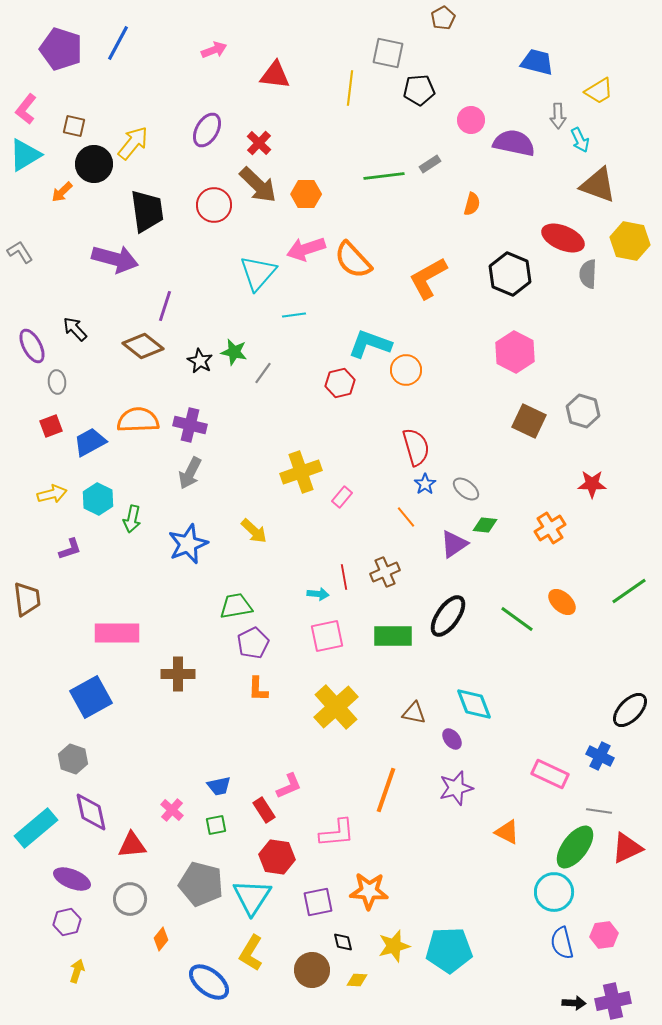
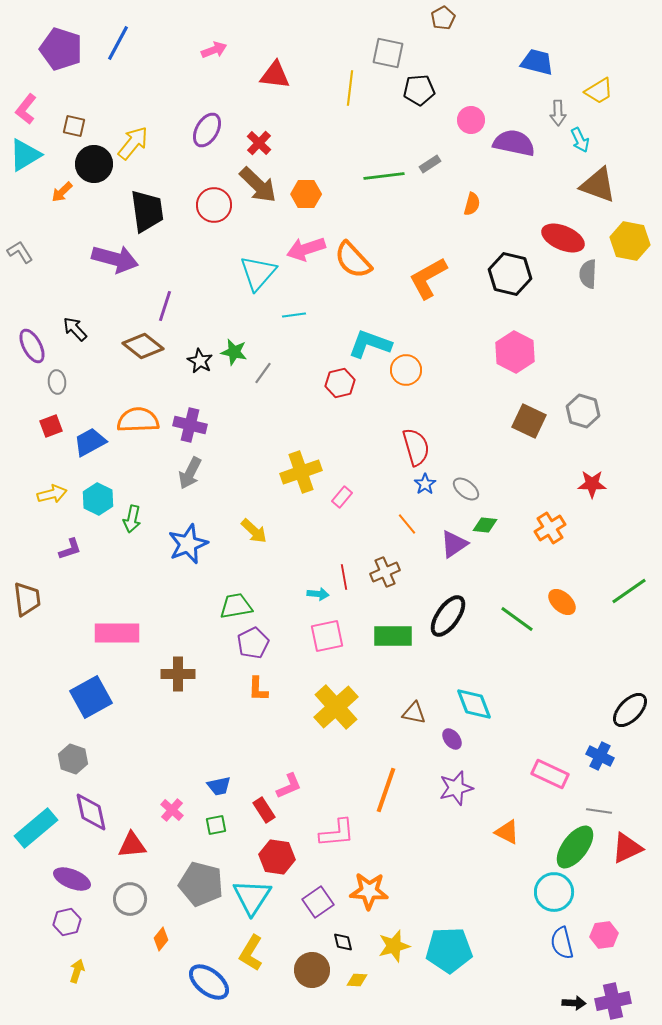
gray arrow at (558, 116): moved 3 px up
black hexagon at (510, 274): rotated 9 degrees counterclockwise
orange line at (406, 517): moved 1 px right, 7 px down
purple square at (318, 902): rotated 24 degrees counterclockwise
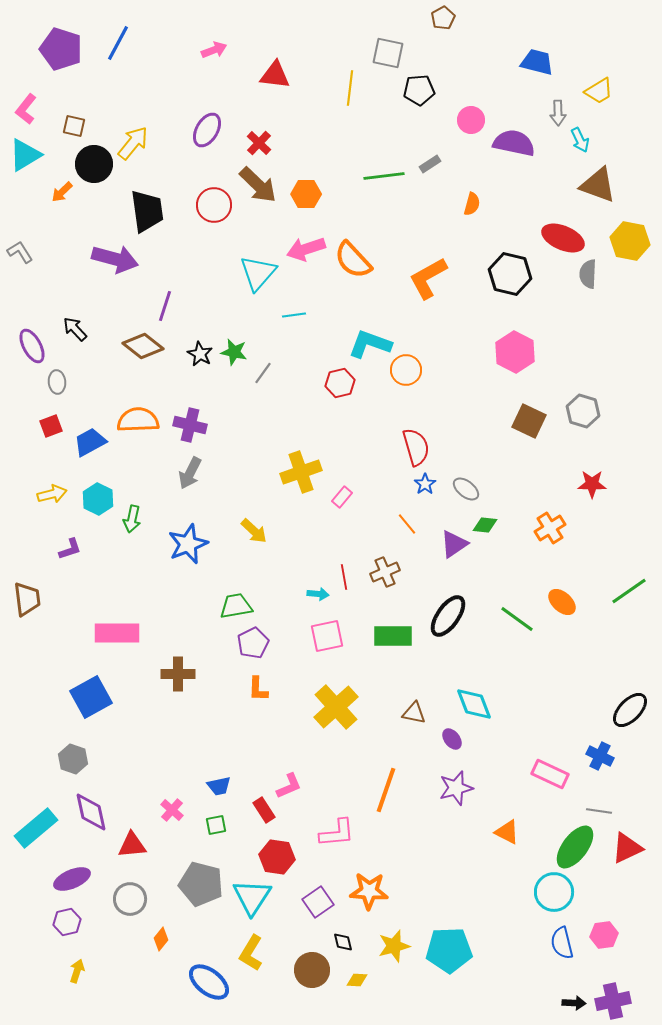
black star at (200, 361): moved 7 px up
purple ellipse at (72, 879): rotated 45 degrees counterclockwise
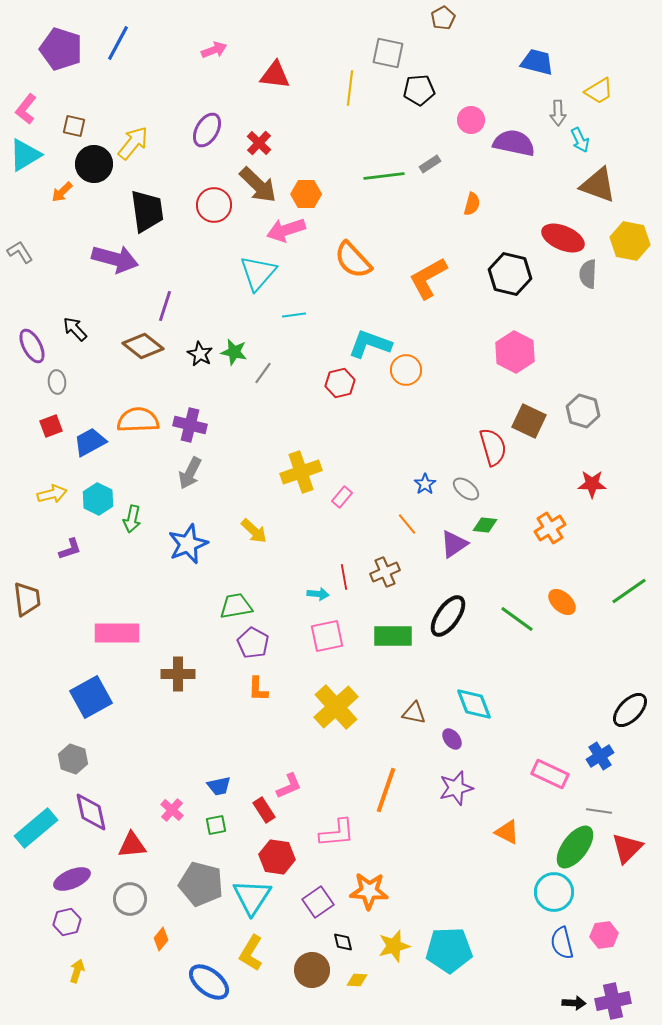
pink arrow at (306, 249): moved 20 px left, 19 px up
red semicircle at (416, 447): moved 77 px right
purple pentagon at (253, 643): rotated 16 degrees counterclockwise
blue cross at (600, 756): rotated 32 degrees clockwise
red triangle at (627, 848): rotated 20 degrees counterclockwise
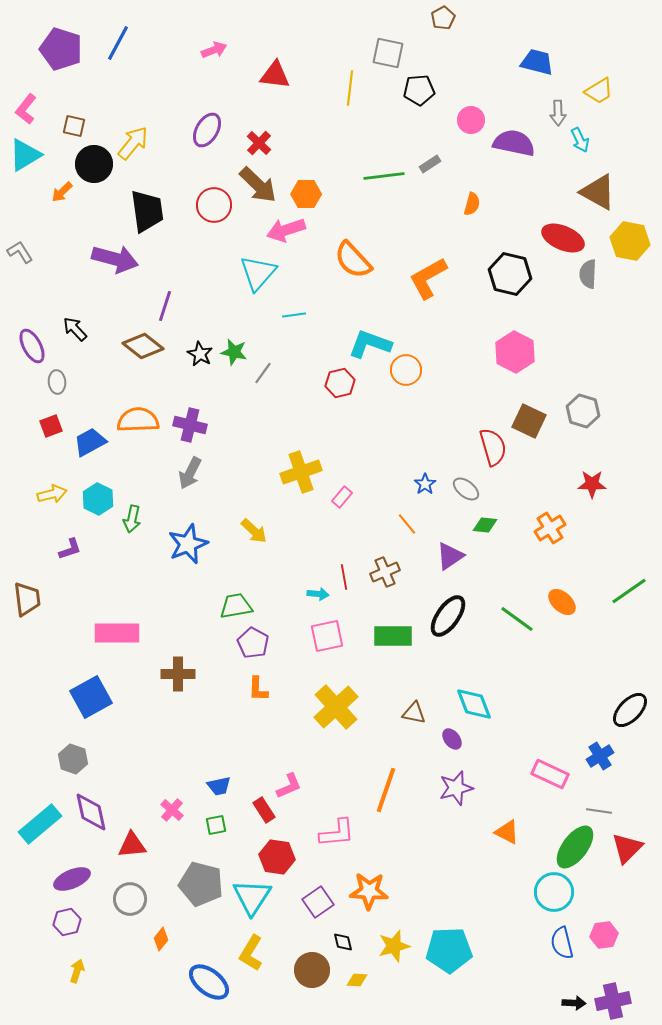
brown triangle at (598, 185): moved 7 px down; rotated 9 degrees clockwise
purple triangle at (454, 544): moved 4 px left, 12 px down
cyan rectangle at (36, 828): moved 4 px right, 4 px up
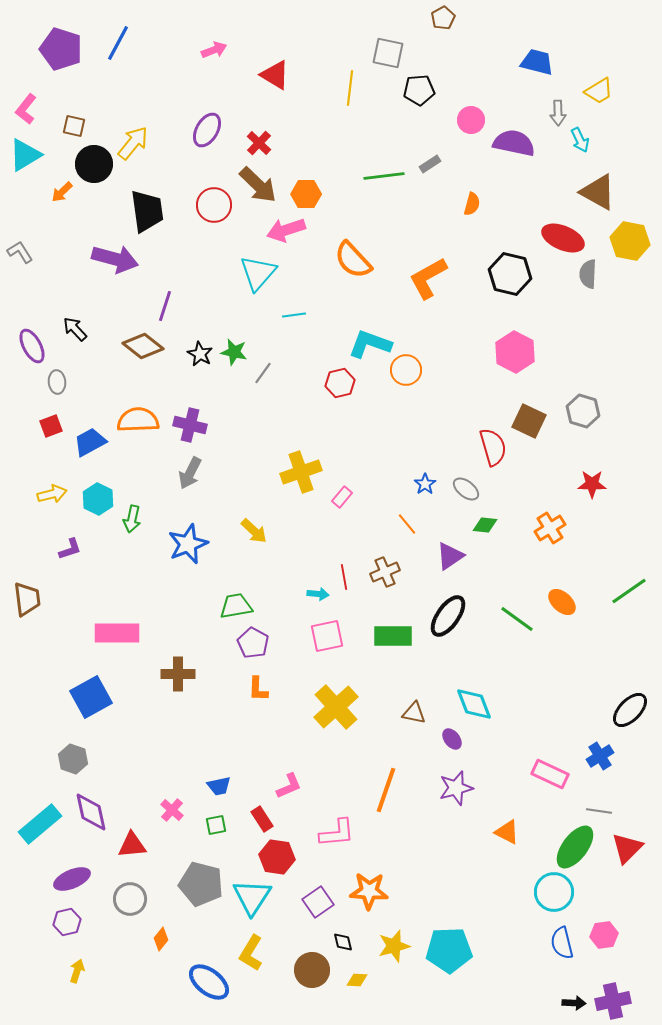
red triangle at (275, 75): rotated 24 degrees clockwise
red rectangle at (264, 810): moved 2 px left, 9 px down
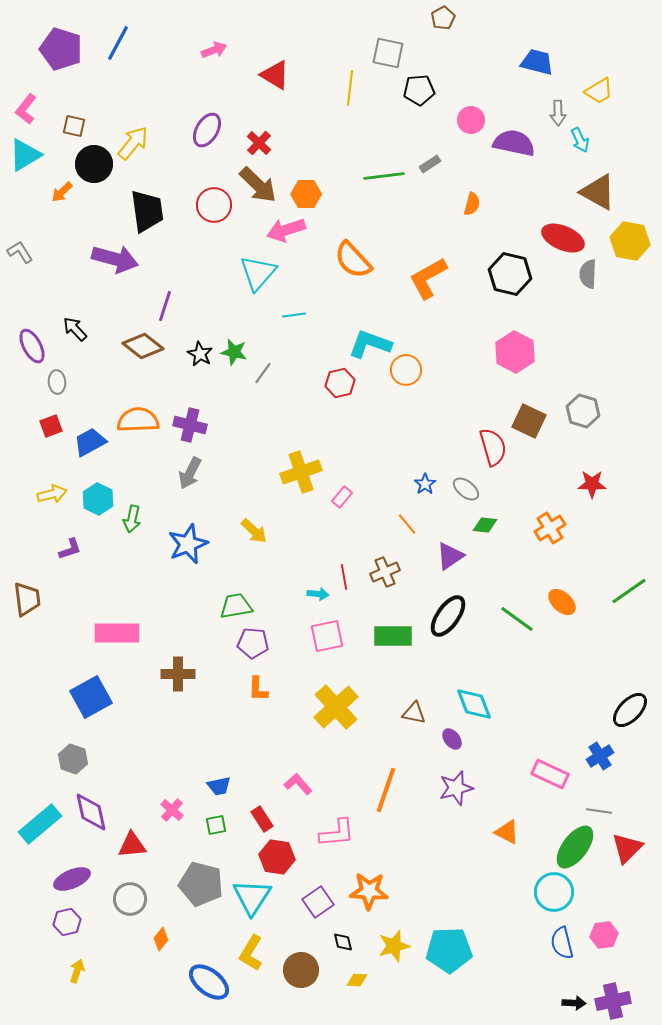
purple pentagon at (253, 643): rotated 24 degrees counterclockwise
pink L-shape at (289, 786): moved 9 px right, 2 px up; rotated 108 degrees counterclockwise
brown circle at (312, 970): moved 11 px left
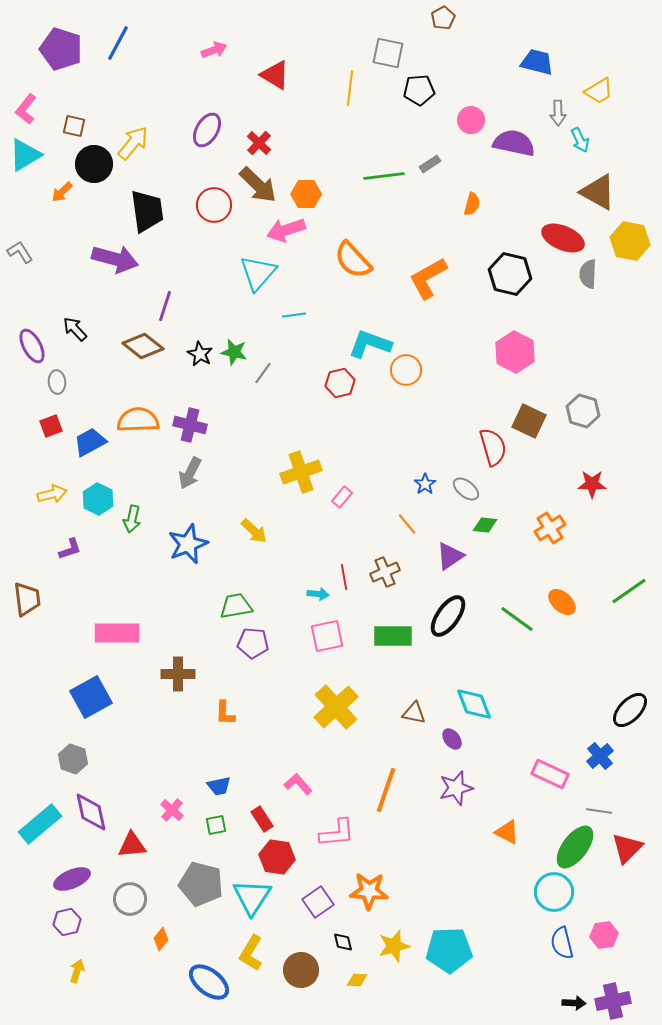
orange L-shape at (258, 689): moved 33 px left, 24 px down
blue cross at (600, 756): rotated 8 degrees counterclockwise
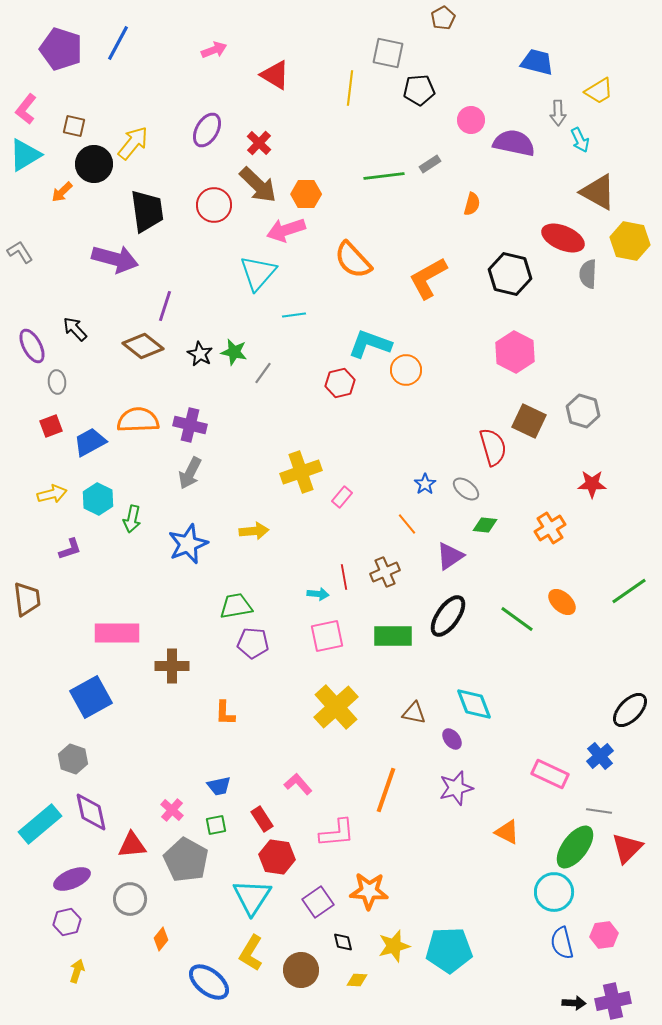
yellow arrow at (254, 531): rotated 48 degrees counterclockwise
brown cross at (178, 674): moved 6 px left, 8 px up
gray pentagon at (201, 884): moved 15 px left, 24 px up; rotated 15 degrees clockwise
